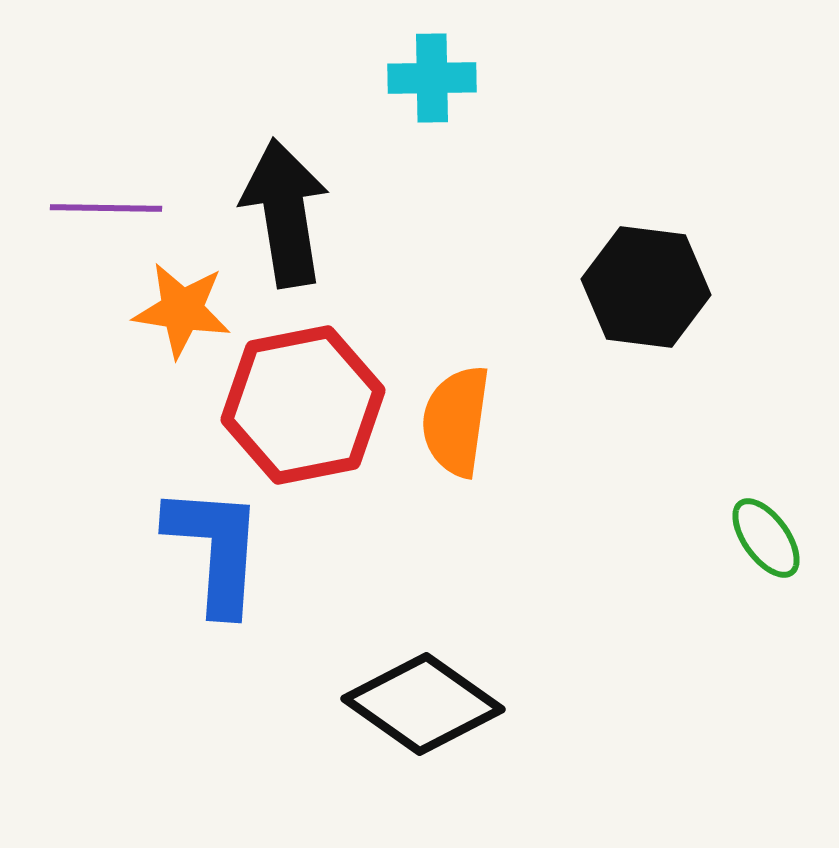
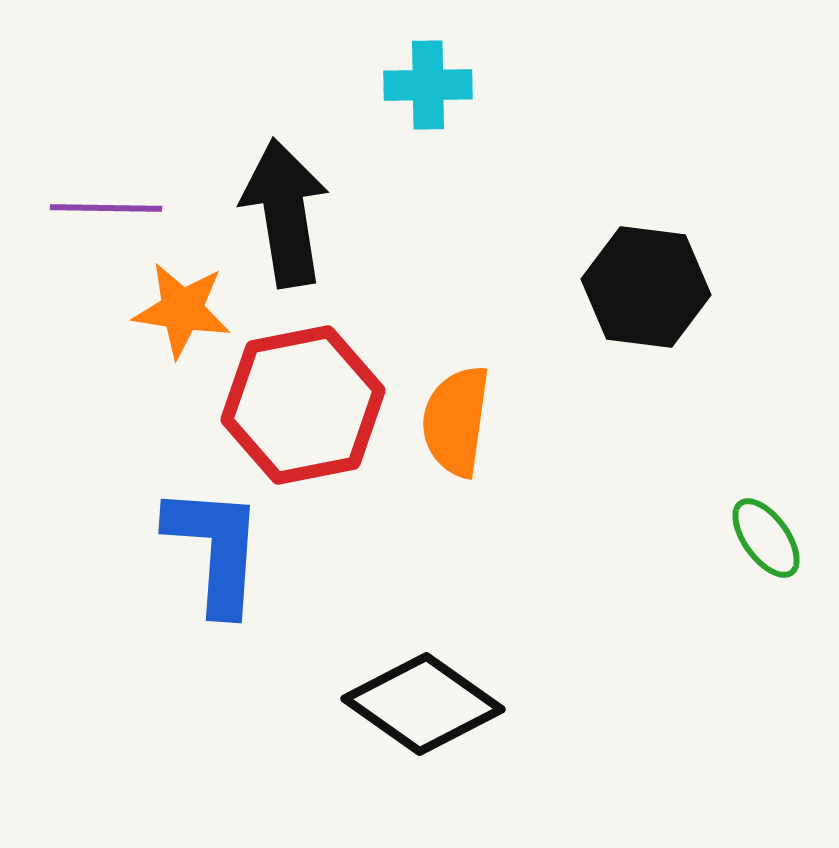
cyan cross: moved 4 px left, 7 px down
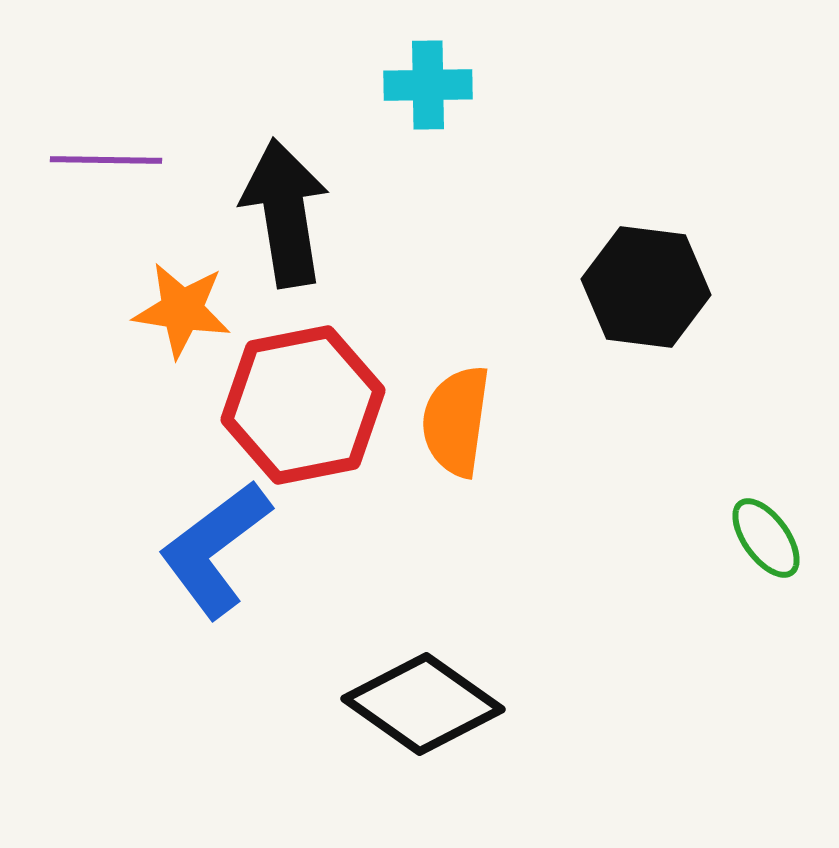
purple line: moved 48 px up
blue L-shape: rotated 131 degrees counterclockwise
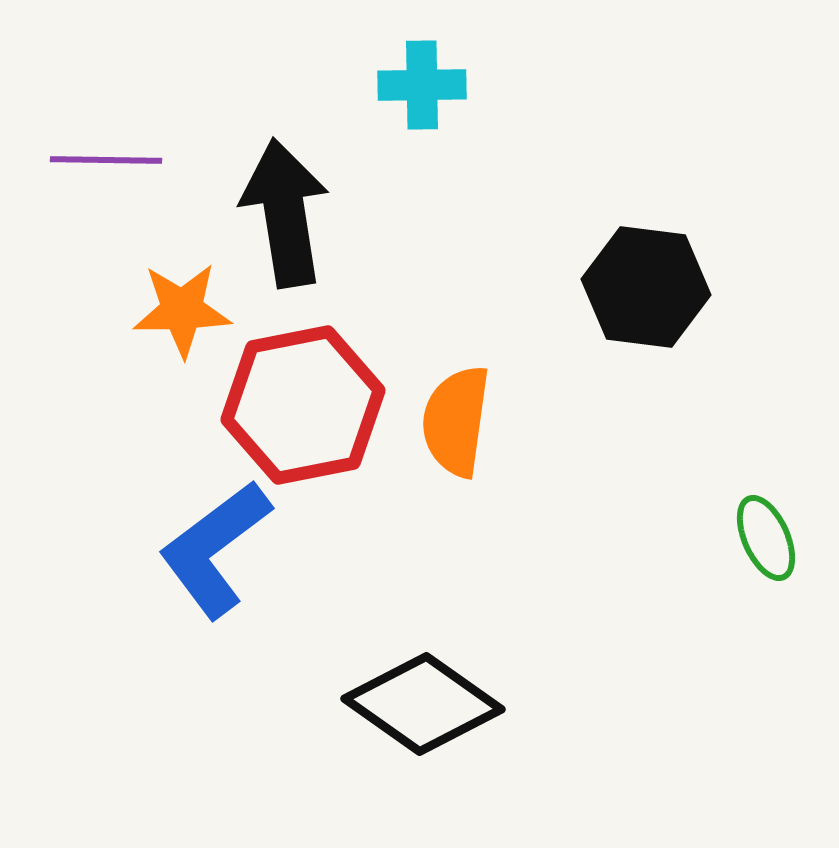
cyan cross: moved 6 px left
orange star: rotated 10 degrees counterclockwise
green ellipse: rotated 12 degrees clockwise
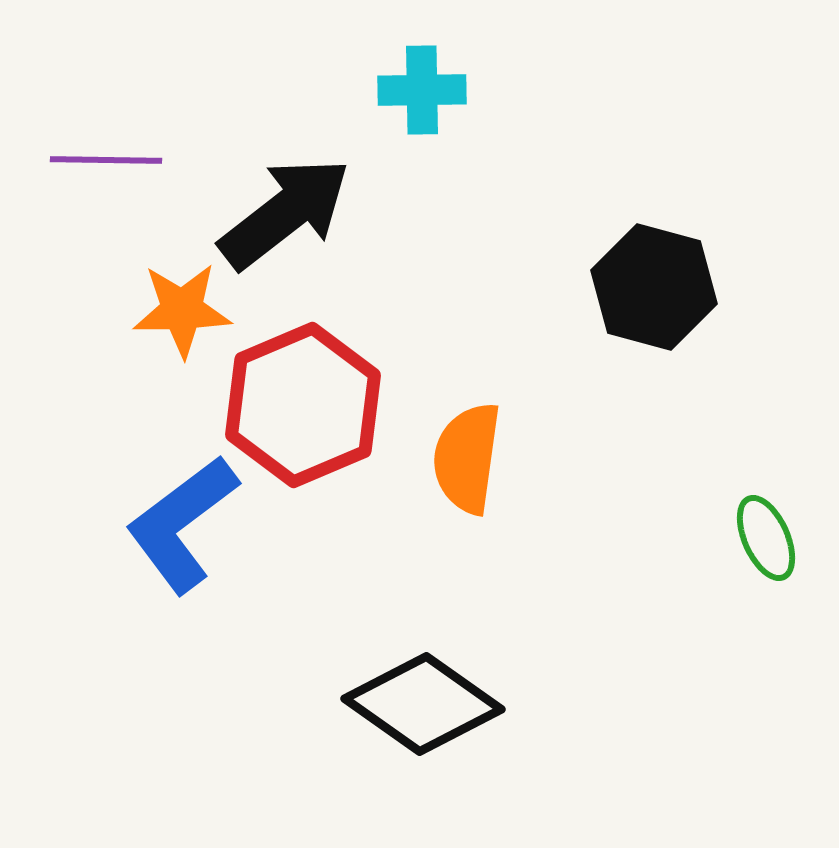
cyan cross: moved 5 px down
black arrow: rotated 61 degrees clockwise
black hexagon: moved 8 px right; rotated 8 degrees clockwise
red hexagon: rotated 12 degrees counterclockwise
orange semicircle: moved 11 px right, 37 px down
blue L-shape: moved 33 px left, 25 px up
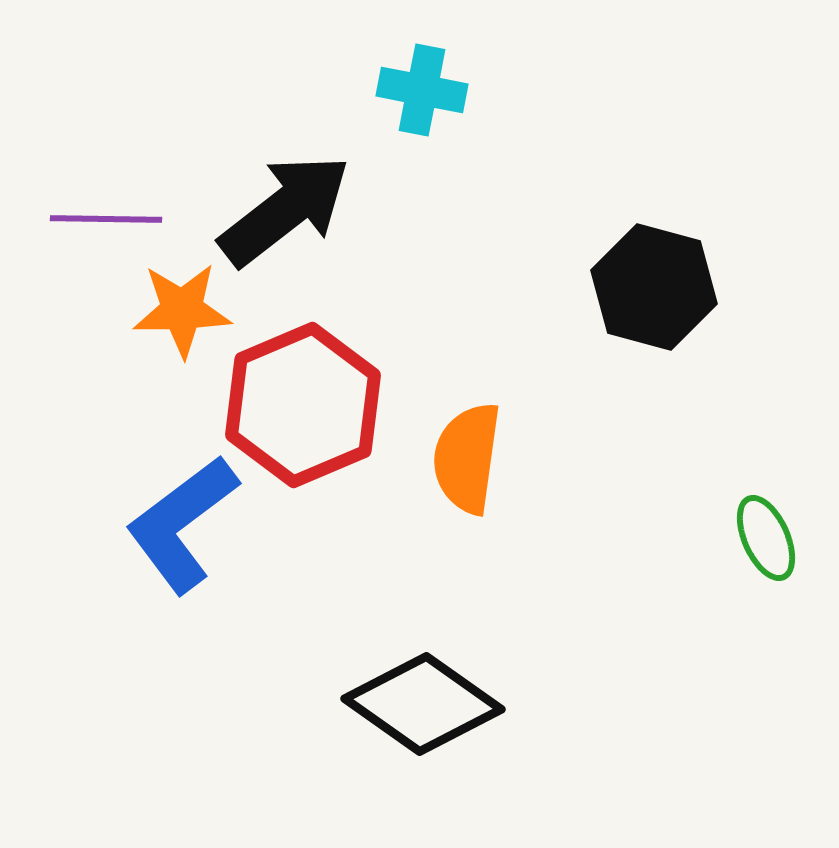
cyan cross: rotated 12 degrees clockwise
purple line: moved 59 px down
black arrow: moved 3 px up
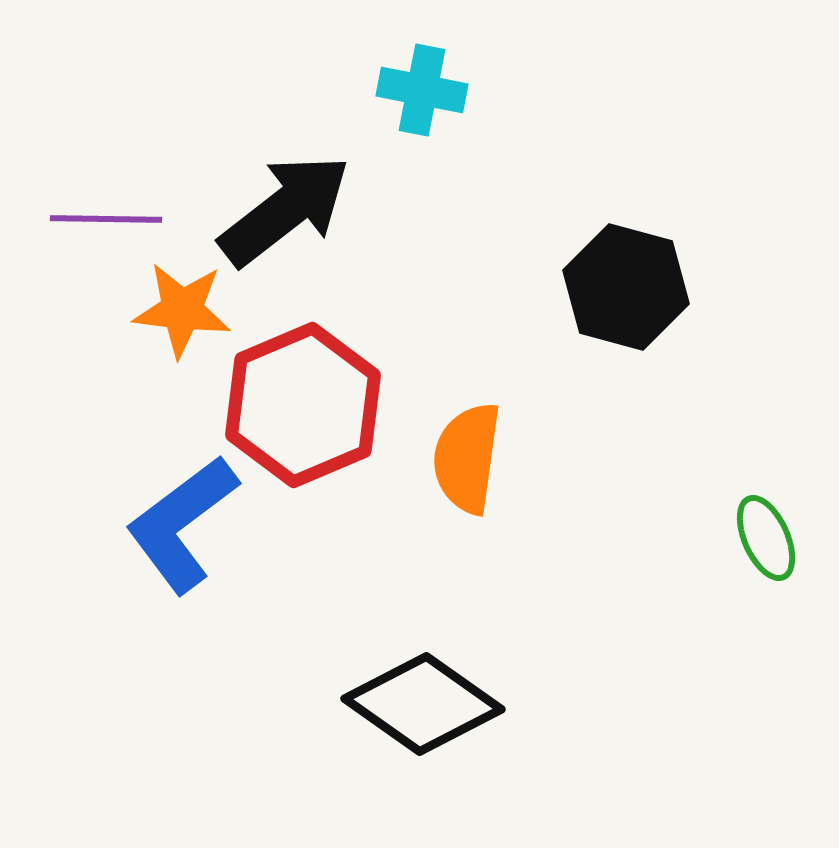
black hexagon: moved 28 px left
orange star: rotated 8 degrees clockwise
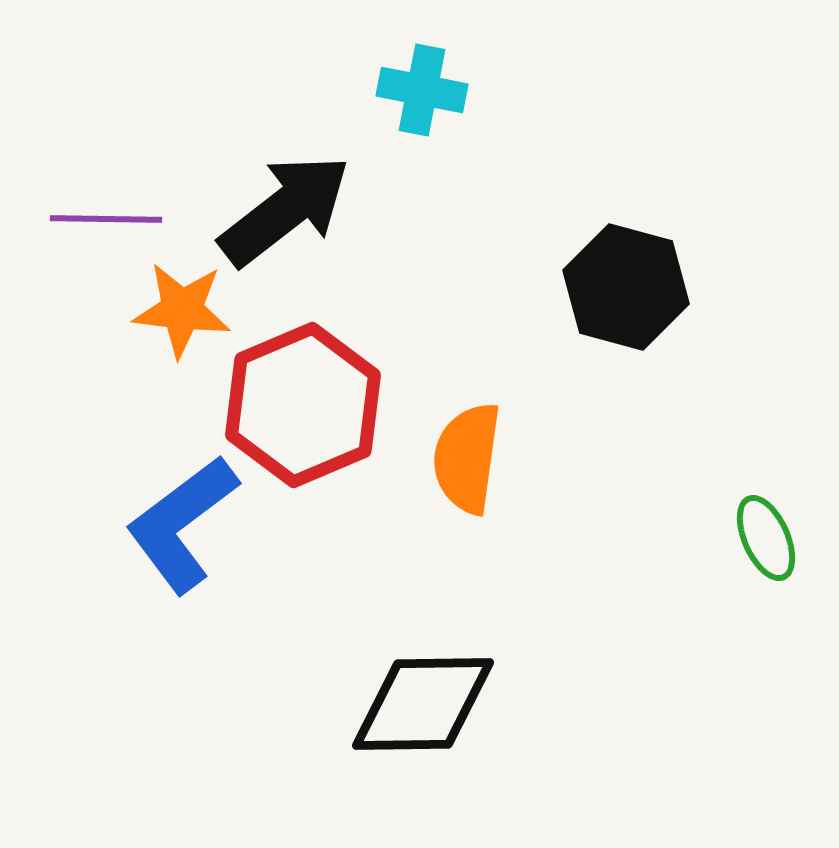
black diamond: rotated 36 degrees counterclockwise
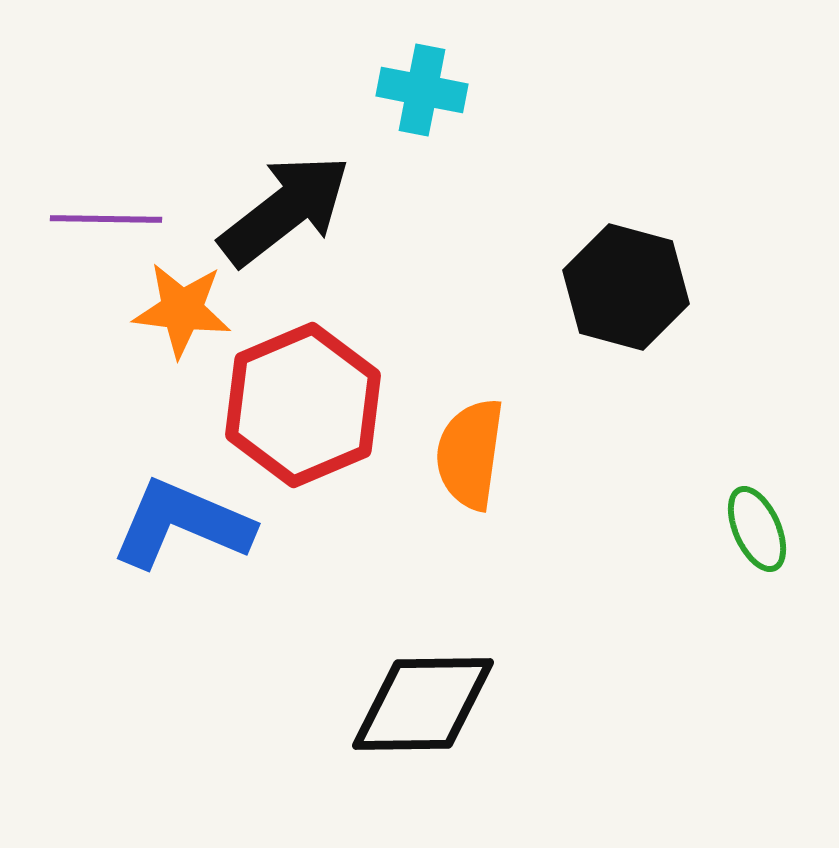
orange semicircle: moved 3 px right, 4 px up
blue L-shape: rotated 60 degrees clockwise
green ellipse: moved 9 px left, 9 px up
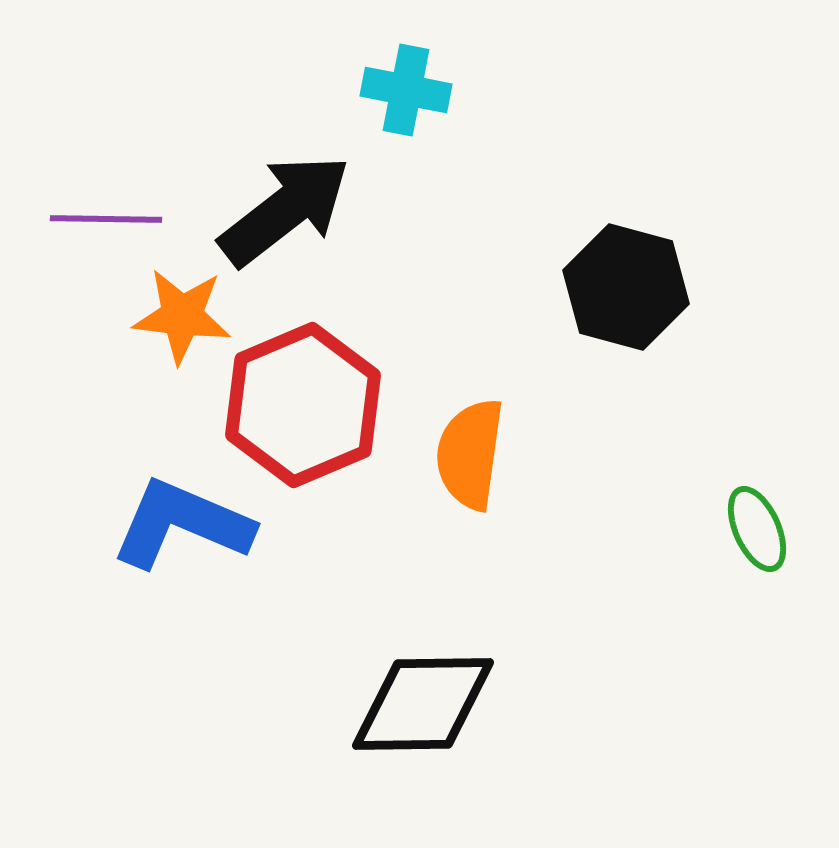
cyan cross: moved 16 px left
orange star: moved 6 px down
